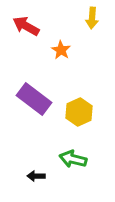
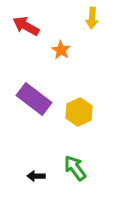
green arrow: moved 2 px right, 9 px down; rotated 40 degrees clockwise
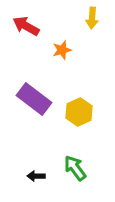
orange star: moved 1 px right; rotated 24 degrees clockwise
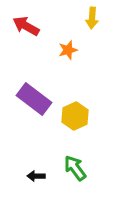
orange star: moved 6 px right
yellow hexagon: moved 4 px left, 4 px down
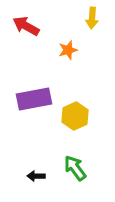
purple rectangle: rotated 48 degrees counterclockwise
